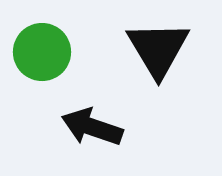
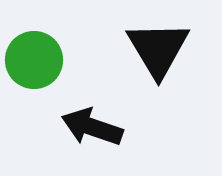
green circle: moved 8 px left, 8 px down
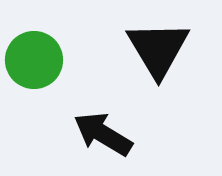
black arrow: moved 11 px right, 7 px down; rotated 12 degrees clockwise
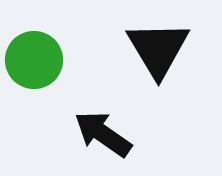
black arrow: rotated 4 degrees clockwise
